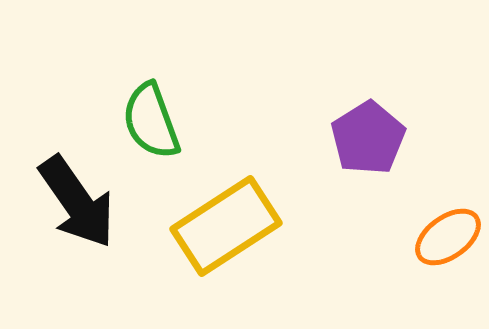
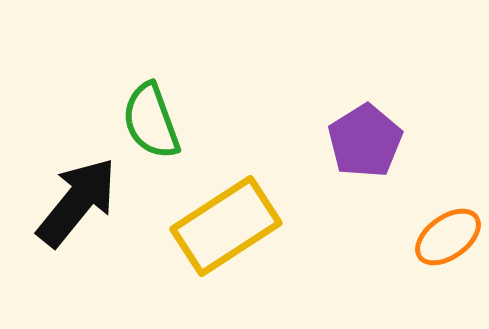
purple pentagon: moved 3 px left, 3 px down
black arrow: rotated 106 degrees counterclockwise
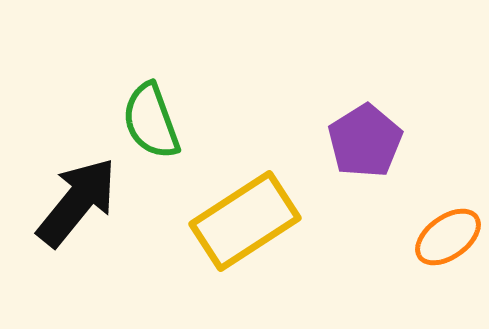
yellow rectangle: moved 19 px right, 5 px up
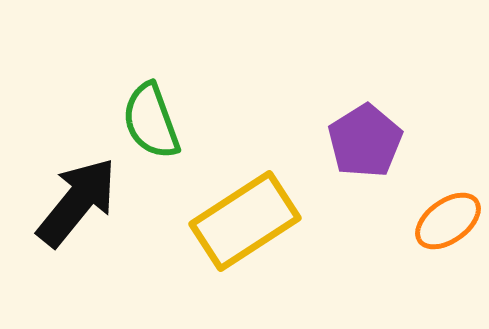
orange ellipse: moved 16 px up
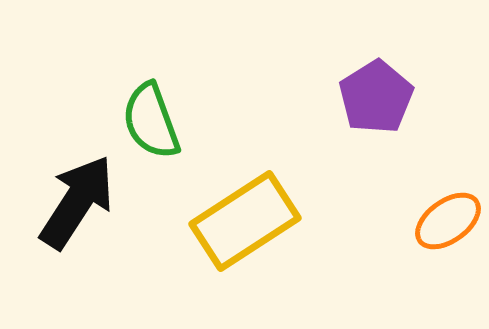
purple pentagon: moved 11 px right, 44 px up
black arrow: rotated 6 degrees counterclockwise
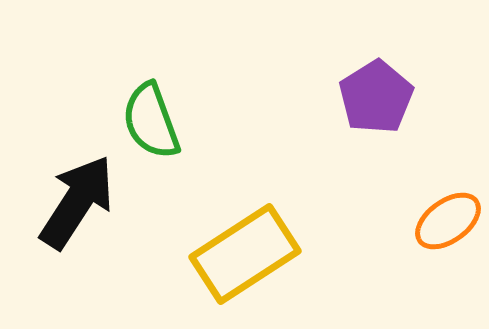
yellow rectangle: moved 33 px down
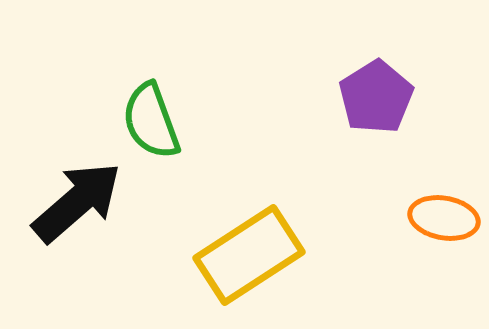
black arrow: rotated 16 degrees clockwise
orange ellipse: moved 4 px left, 3 px up; rotated 46 degrees clockwise
yellow rectangle: moved 4 px right, 1 px down
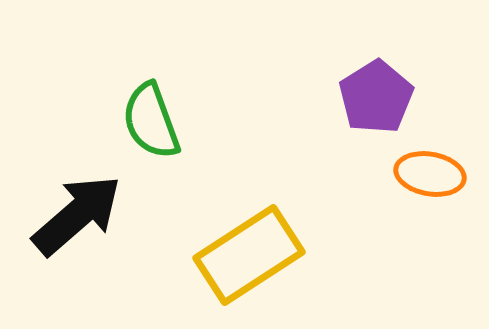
black arrow: moved 13 px down
orange ellipse: moved 14 px left, 44 px up
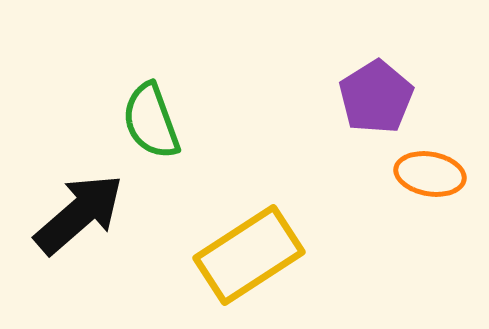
black arrow: moved 2 px right, 1 px up
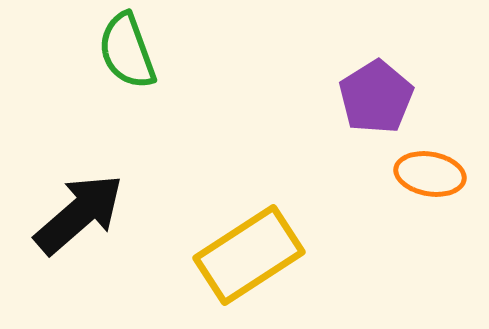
green semicircle: moved 24 px left, 70 px up
